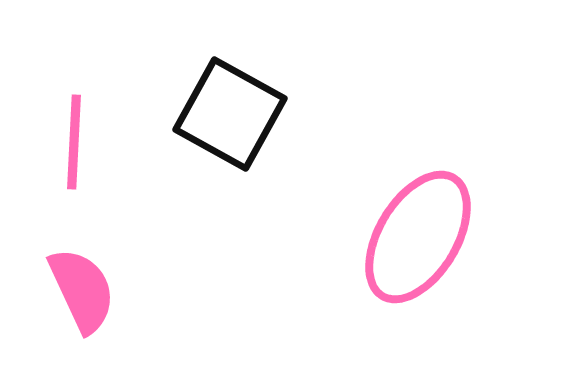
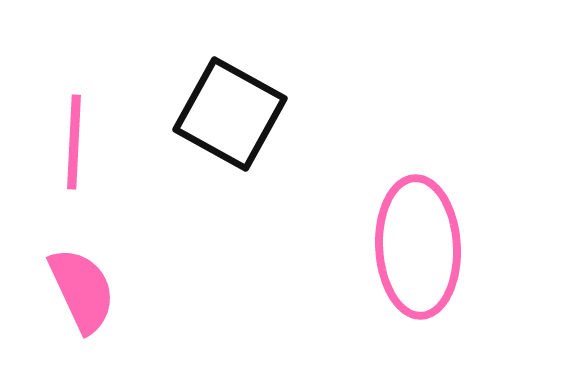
pink ellipse: moved 10 px down; rotated 34 degrees counterclockwise
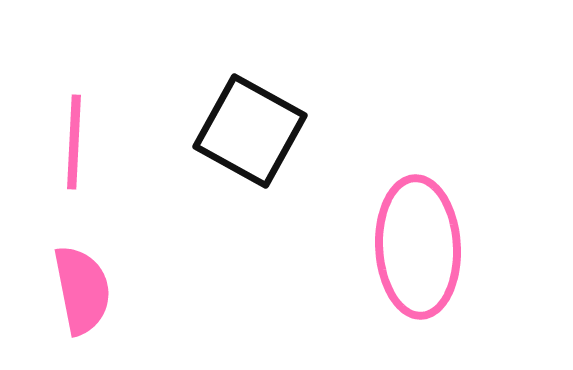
black square: moved 20 px right, 17 px down
pink semicircle: rotated 14 degrees clockwise
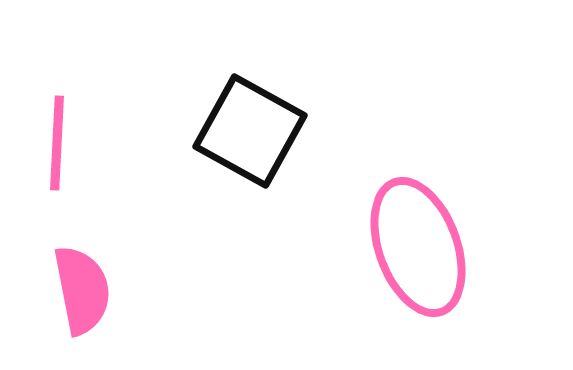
pink line: moved 17 px left, 1 px down
pink ellipse: rotated 17 degrees counterclockwise
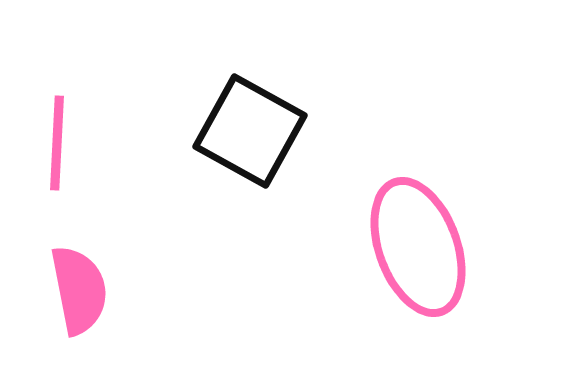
pink semicircle: moved 3 px left
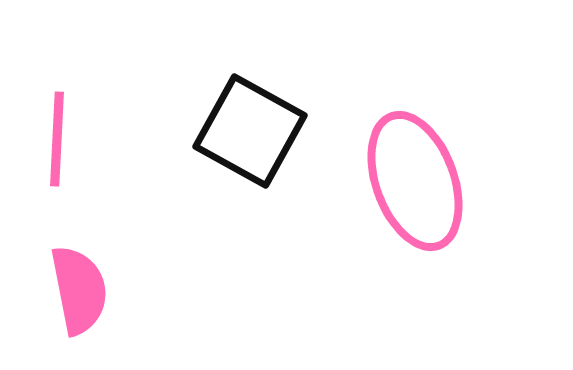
pink line: moved 4 px up
pink ellipse: moved 3 px left, 66 px up
